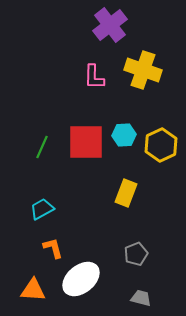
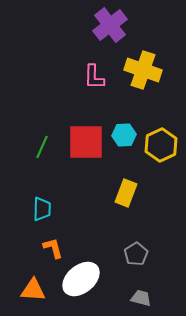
cyan trapezoid: rotated 120 degrees clockwise
gray pentagon: rotated 10 degrees counterclockwise
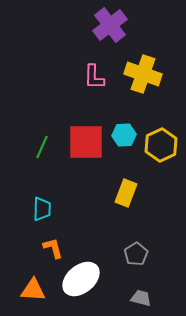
yellow cross: moved 4 px down
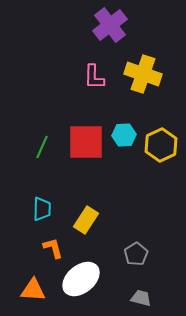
yellow rectangle: moved 40 px left, 27 px down; rotated 12 degrees clockwise
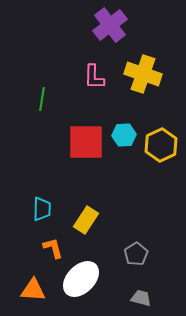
green line: moved 48 px up; rotated 15 degrees counterclockwise
white ellipse: rotated 6 degrees counterclockwise
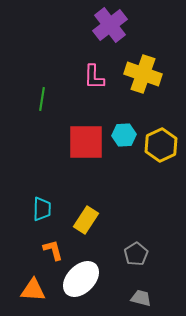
orange L-shape: moved 2 px down
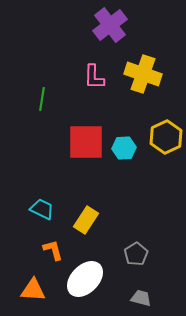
cyan hexagon: moved 13 px down
yellow hexagon: moved 5 px right, 8 px up
cyan trapezoid: rotated 65 degrees counterclockwise
white ellipse: moved 4 px right
